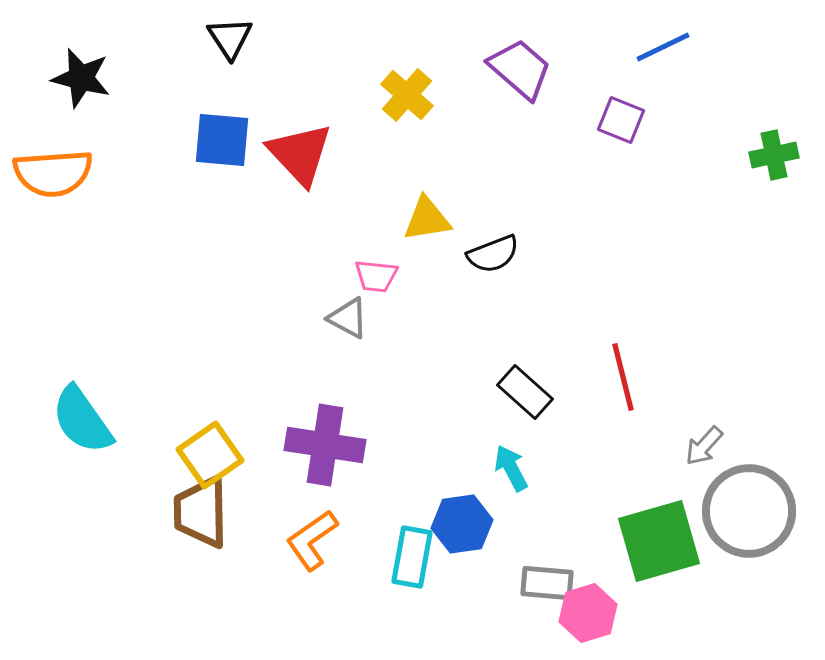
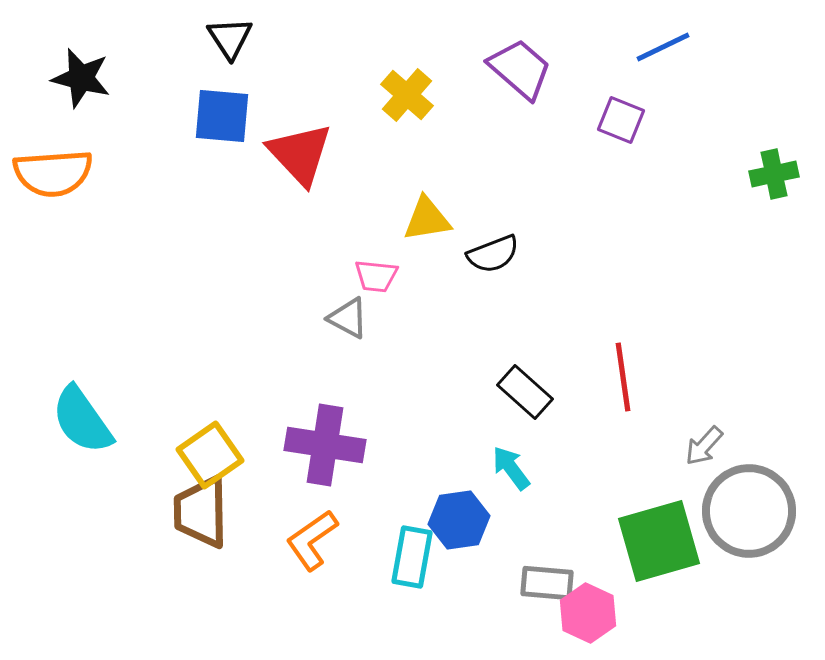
blue square: moved 24 px up
green cross: moved 19 px down
red line: rotated 6 degrees clockwise
cyan arrow: rotated 9 degrees counterclockwise
blue hexagon: moved 3 px left, 4 px up
pink hexagon: rotated 18 degrees counterclockwise
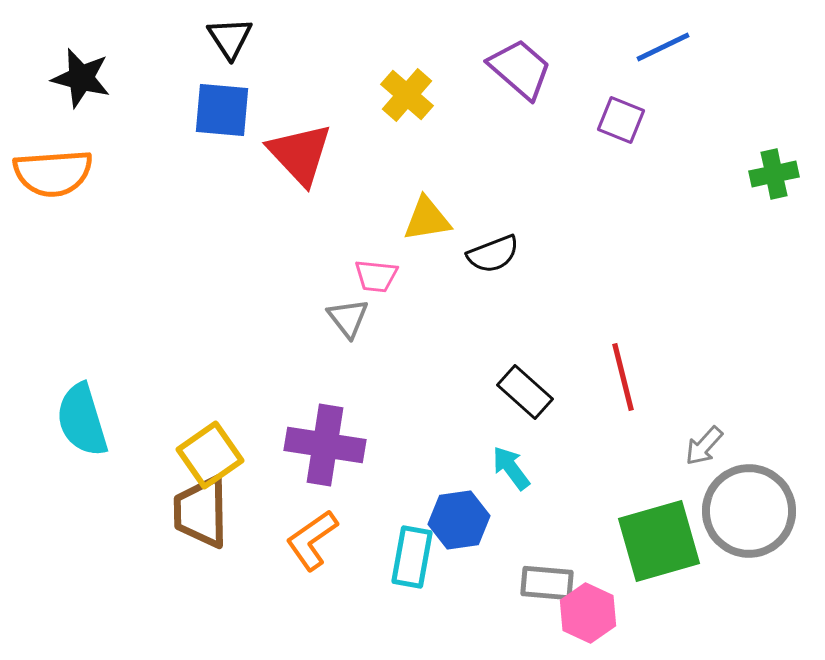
blue square: moved 6 px up
gray triangle: rotated 24 degrees clockwise
red line: rotated 6 degrees counterclockwise
cyan semicircle: rotated 18 degrees clockwise
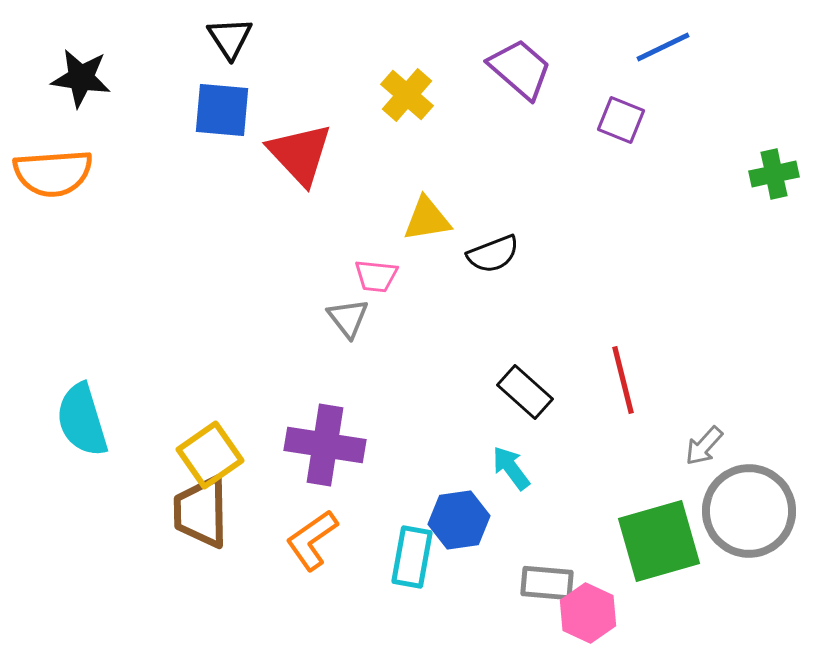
black star: rotated 6 degrees counterclockwise
red line: moved 3 px down
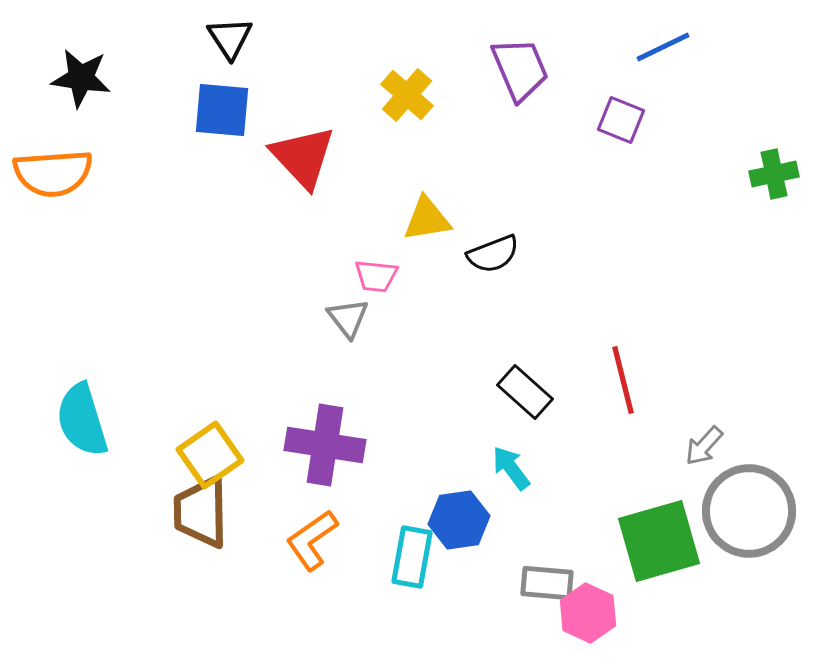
purple trapezoid: rotated 26 degrees clockwise
red triangle: moved 3 px right, 3 px down
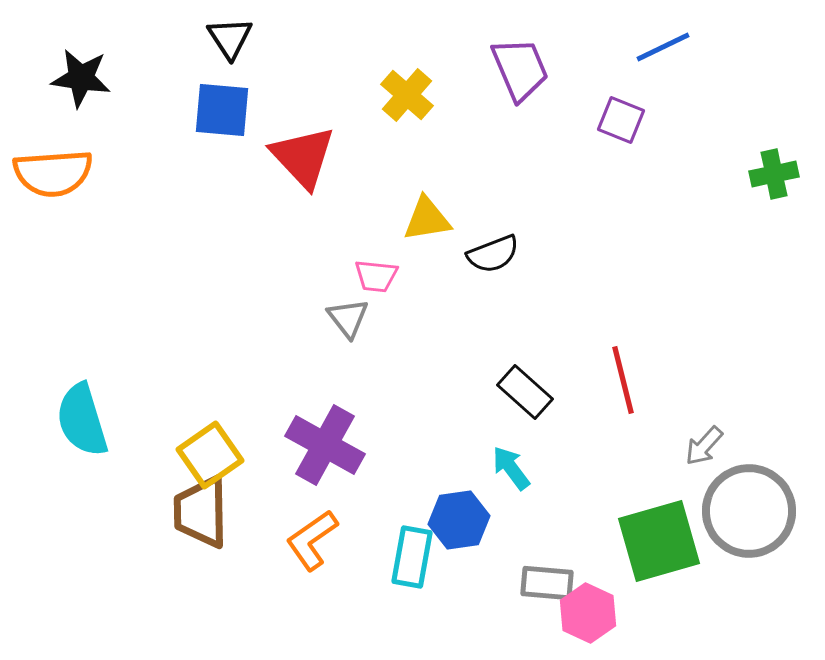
purple cross: rotated 20 degrees clockwise
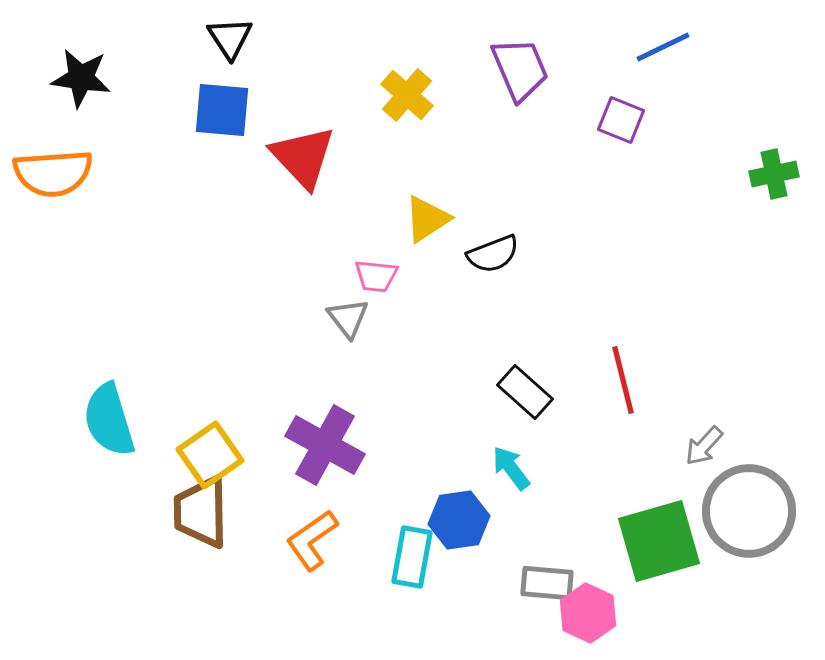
yellow triangle: rotated 24 degrees counterclockwise
cyan semicircle: moved 27 px right
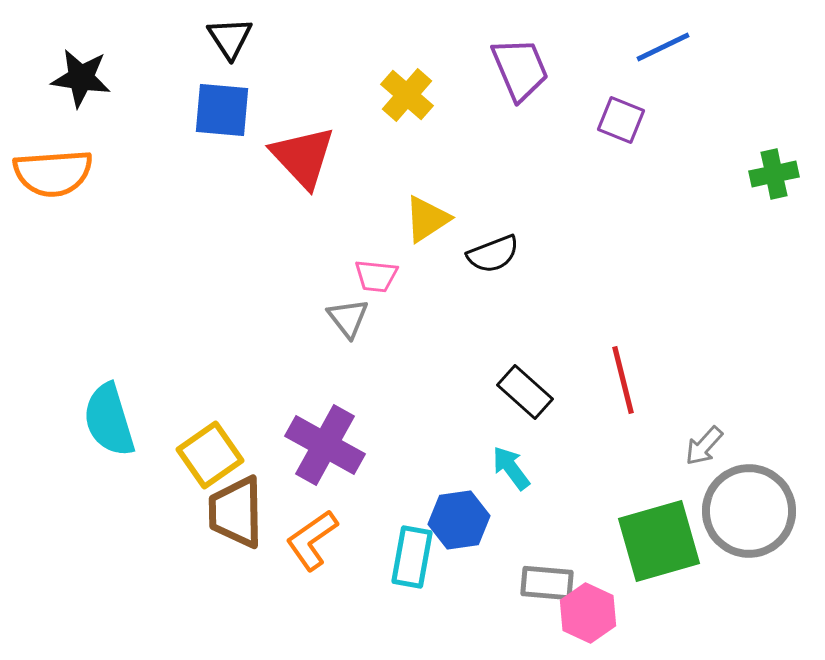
brown trapezoid: moved 35 px right
